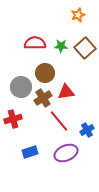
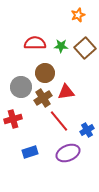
purple ellipse: moved 2 px right
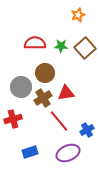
red triangle: moved 1 px down
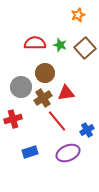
green star: moved 1 px left, 1 px up; rotated 16 degrees clockwise
red line: moved 2 px left
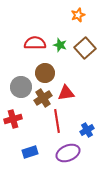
red line: rotated 30 degrees clockwise
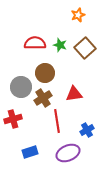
red triangle: moved 8 px right, 1 px down
